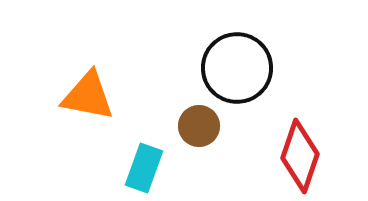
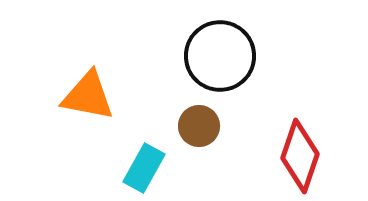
black circle: moved 17 px left, 12 px up
cyan rectangle: rotated 9 degrees clockwise
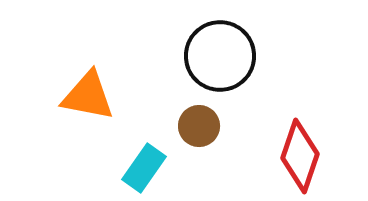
cyan rectangle: rotated 6 degrees clockwise
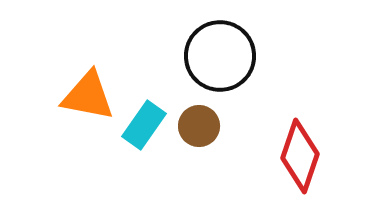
cyan rectangle: moved 43 px up
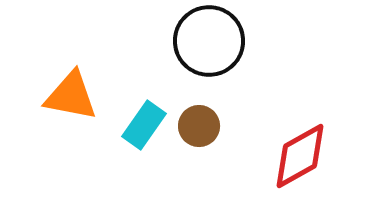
black circle: moved 11 px left, 15 px up
orange triangle: moved 17 px left
red diamond: rotated 42 degrees clockwise
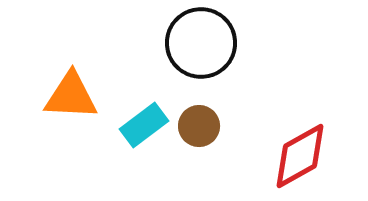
black circle: moved 8 px left, 2 px down
orange triangle: rotated 8 degrees counterclockwise
cyan rectangle: rotated 18 degrees clockwise
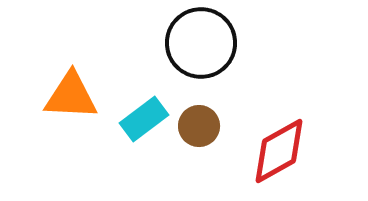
cyan rectangle: moved 6 px up
red diamond: moved 21 px left, 5 px up
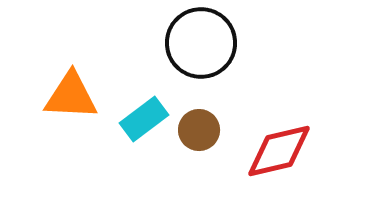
brown circle: moved 4 px down
red diamond: rotated 16 degrees clockwise
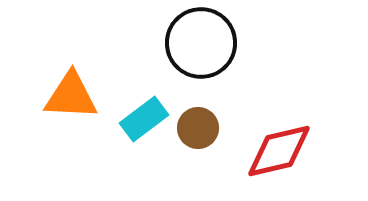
brown circle: moved 1 px left, 2 px up
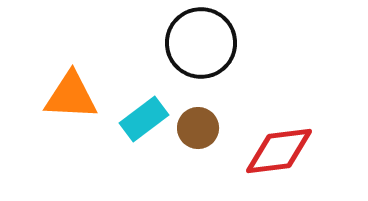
red diamond: rotated 6 degrees clockwise
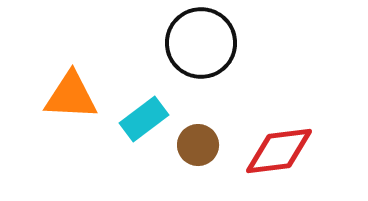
brown circle: moved 17 px down
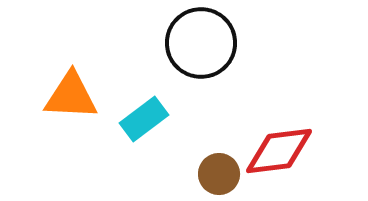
brown circle: moved 21 px right, 29 px down
